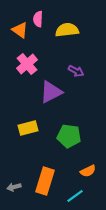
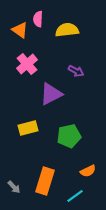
purple triangle: moved 2 px down
green pentagon: rotated 20 degrees counterclockwise
gray arrow: rotated 120 degrees counterclockwise
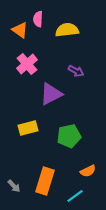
gray arrow: moved 1 px up
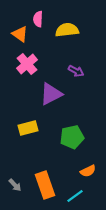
orange triangle: moved 4 px down
green pentagon: moved 3 px right, 1 px down
orange rectangle: moved 4 px down; rotated 36 degrees counterclockwise
gray arrow: moved 1 px right, 1 px up
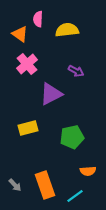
orange semicircle: rotated 21 degrees clockwise
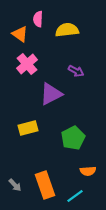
green pentagon: moved 1 px right, 1 px down; rotated 15 degrees counterclockwise
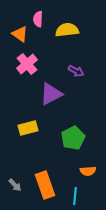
cyan line: rotated 48 degrees counterclockwise
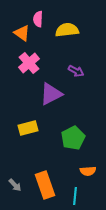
orange triangle: moved 2 px right, 1 px up
pink cross: moved 2 px right, 1 px up
